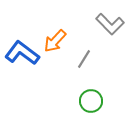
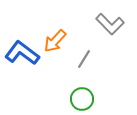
green circle: moved 9 px left, 2 px up
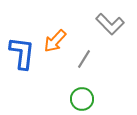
blue L-shape: rotated 60 degrees clockwise
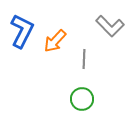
gray L-shape: moved 2 px down
blue L-shape: moved 22 px up; rotated 20 degrees clockwise
gray line: rotated 30 degrees counterclockwise
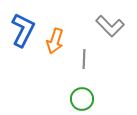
blue L-shape: moved 1 px right, 1 px up
orange arrow: rotated 25 degrees counterclockwise
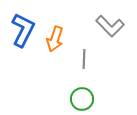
orange arrow: moved 2 px up
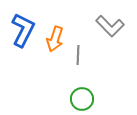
gray line: moved 6 px left, 4 px up
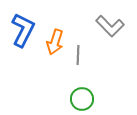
orange arrow: moved 3 px down
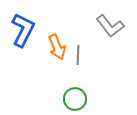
gray L-shape: rotated 8 degrees clockwise
orange arrow: moved 2 px right, 5 px down; rotated 40 degrees counterclockwise
green circle: moved 7 px left
